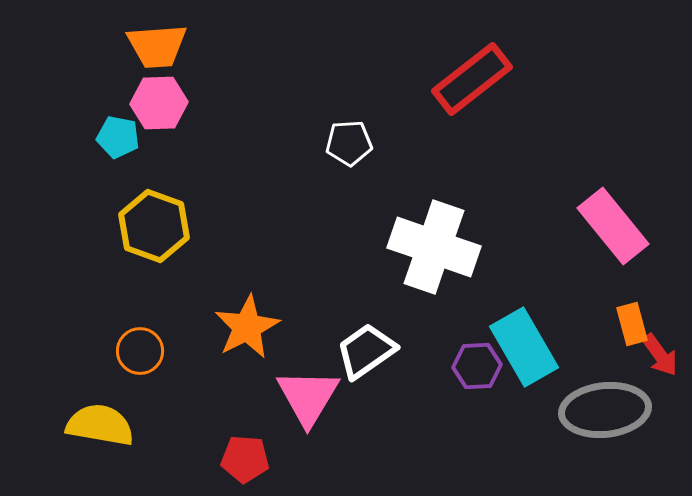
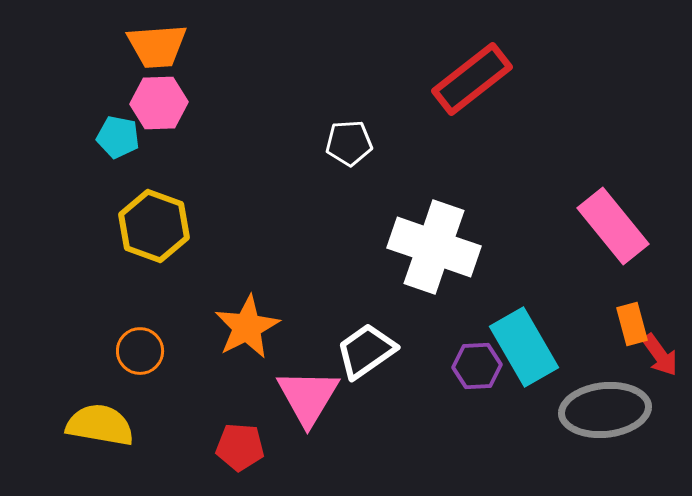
red pentagon: moved 5 px left, 12 px up
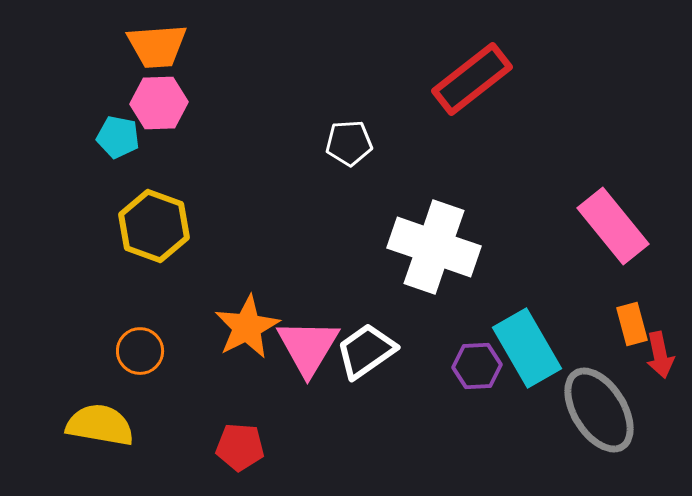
cyan rectangle: moved 3 px right, 1 px down
red arrow: rotated 24 degrees clockwise
pink triangle: moved 50 px up
gray ellipse: moved 6 px left; rotated 64 degrees clockwise
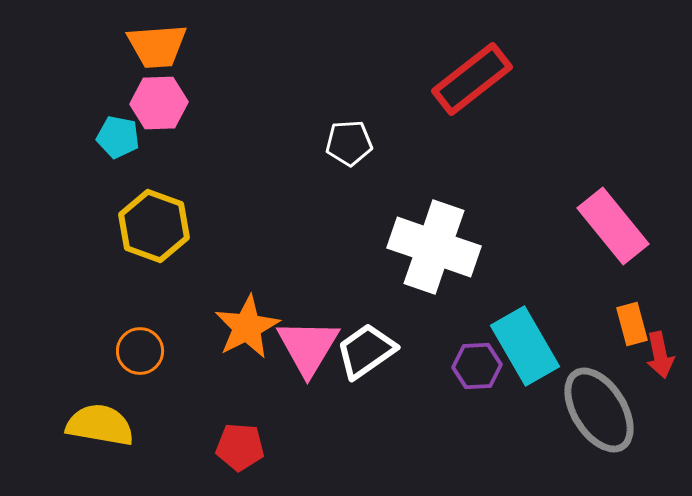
cyan rectangle: moved 2 px left, 2 px up
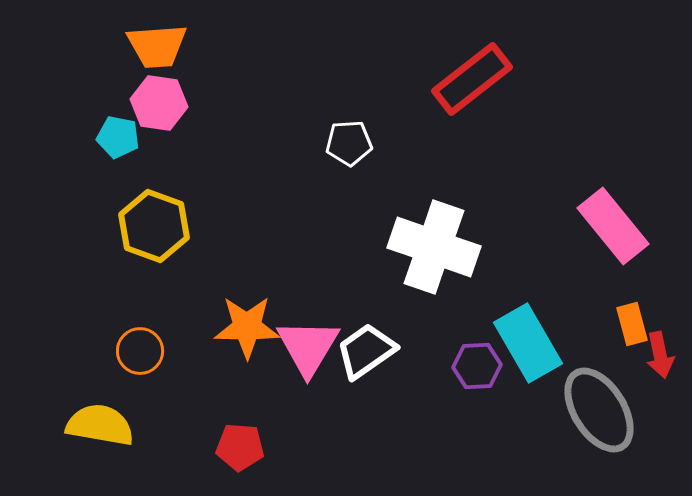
pink hexagon: rotated 10 degrees clockwise
orange star: rotated 28 degrees clockwise
cyan rectangle: moved 3 px right, 3 px up
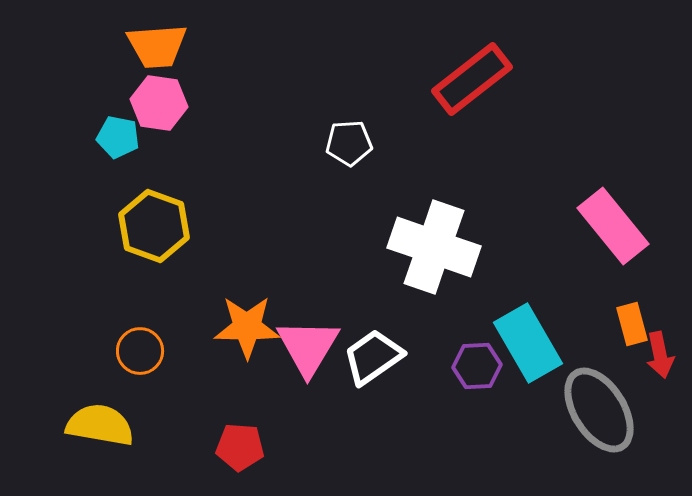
white trapezoid: moved 7 px right, 6 px down
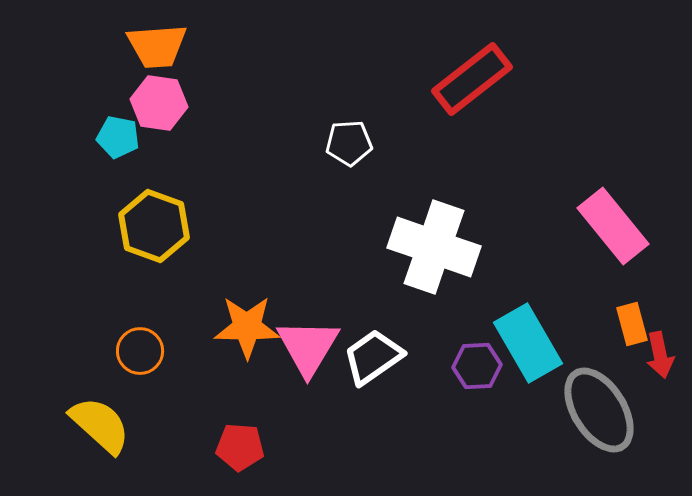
yellow semicircle: rotated 32 degrees clockwise
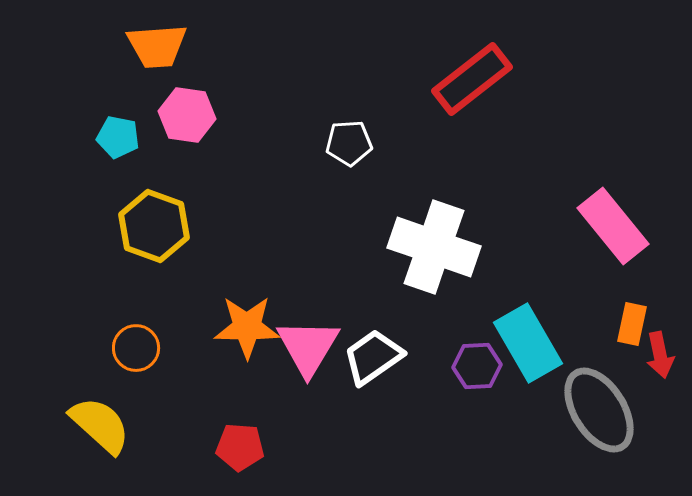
pink hexagon: moved 28 px right, 12 px down
orange rectangle: rotated 27 degrees clockwise
orange circle: moved 4 px left, 3 px up
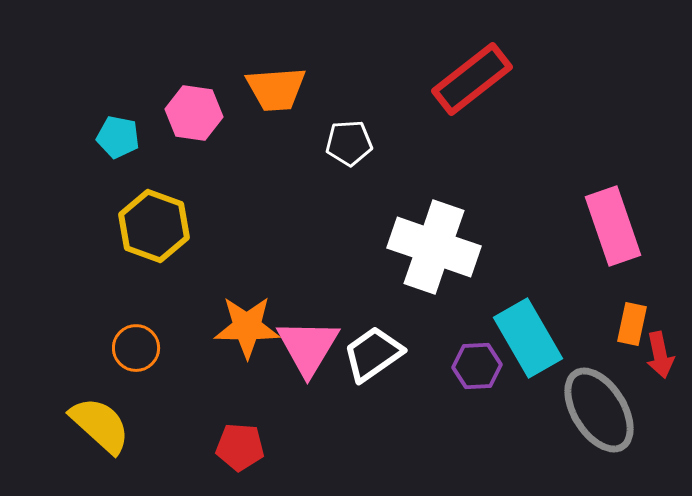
orange trapezoid: moved 119 px right, 43 px down
pink hexagon: moved 7 px right, 2 px up
pink rectangle: rotated 20 degrees clockwise
cyan rectangle: moved 5 px up
white trapezoid: moved 3 px up
